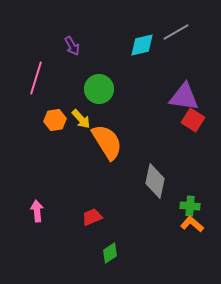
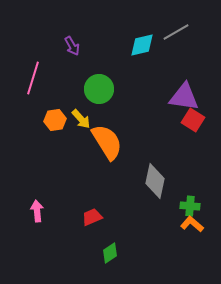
pink line: moved 3 px left
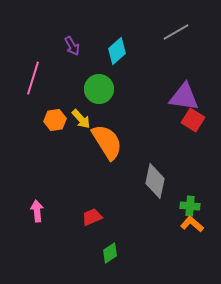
cyan diamond: moved 25 px left, 6 px down; rotated 28 degrees counterclockwise
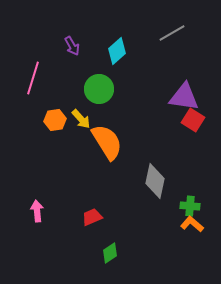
gray line: moved 4 px left, 1 px down
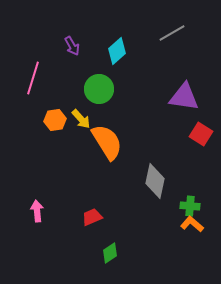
red square: moved 8 px right, 14 px down
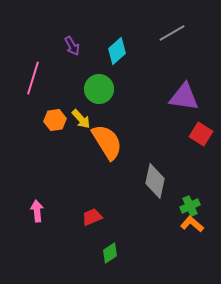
green cross: rotated 30 degrees counterclockwise
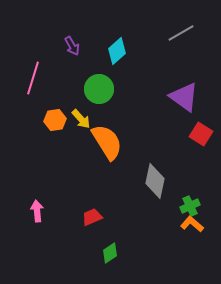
gray line: moved 9 px right
purple triangle: rotated 28 degrees clockwise
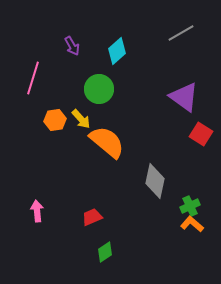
orange semicircle: rotated 18 degrees counterclockwise
green diamond: moved 5 px left, 1 px up
